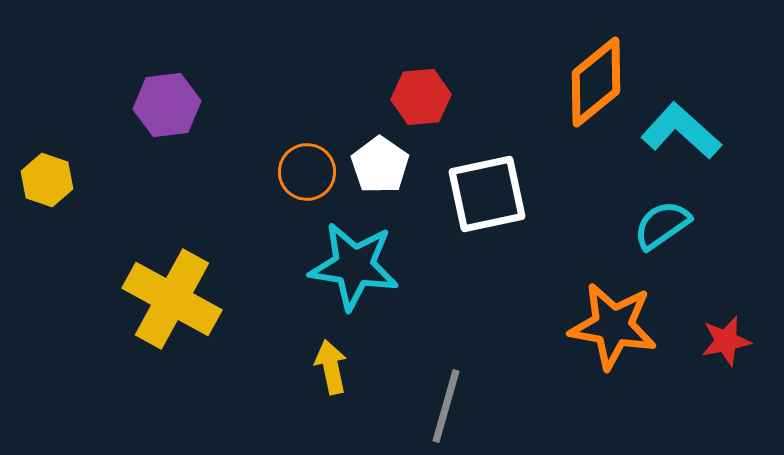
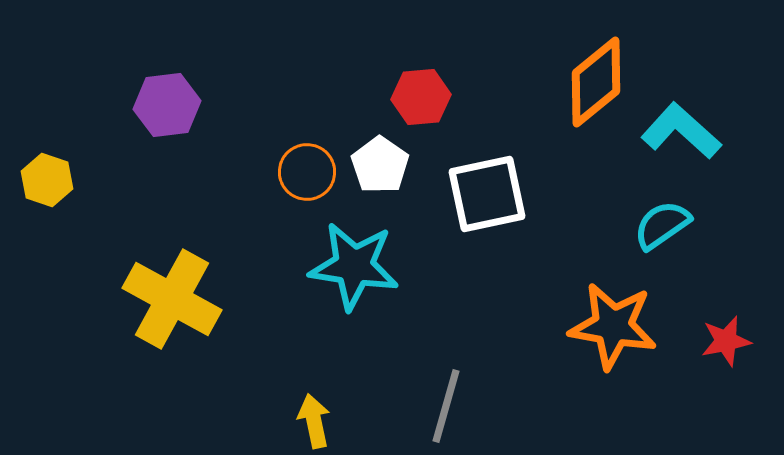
yellow arrow: moved 17 px left, 54 px down
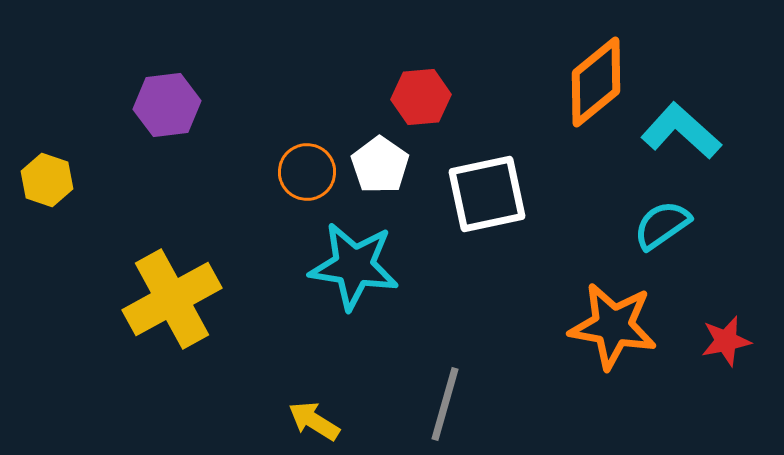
yellow cross: rotated 32 degrees clockwise
gray line: moved 1 px left, 2 px up
yellow arrow: rotated 46 degrees counterclockwise
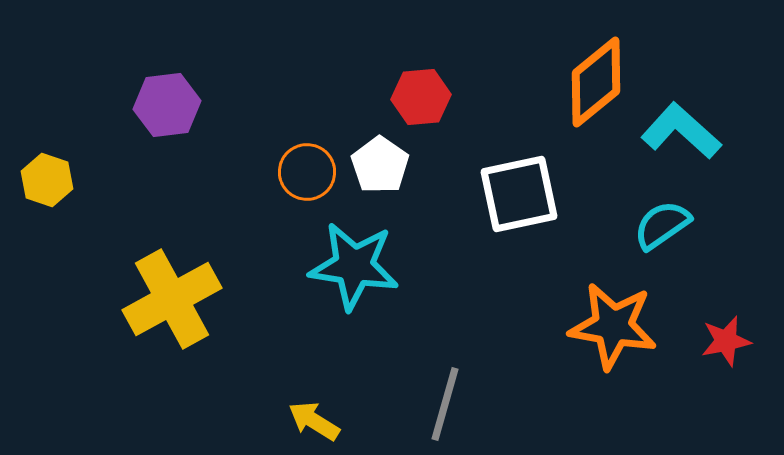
white square: moved 32 px right
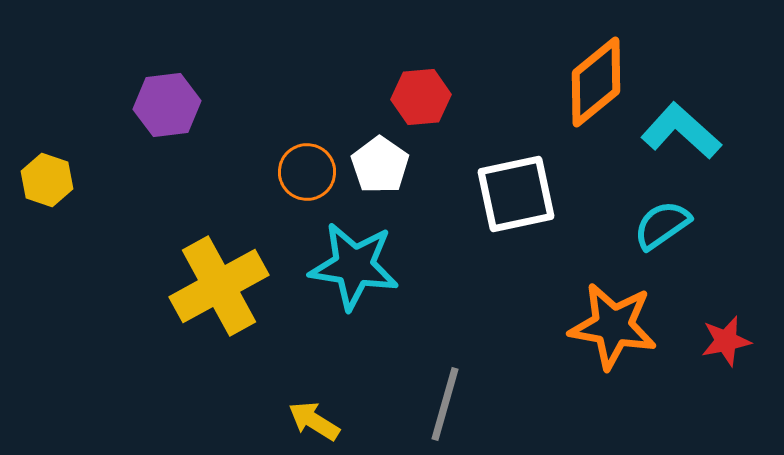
white square: moved 3 px left
yellow cross: moved 47 px right, 13 px up
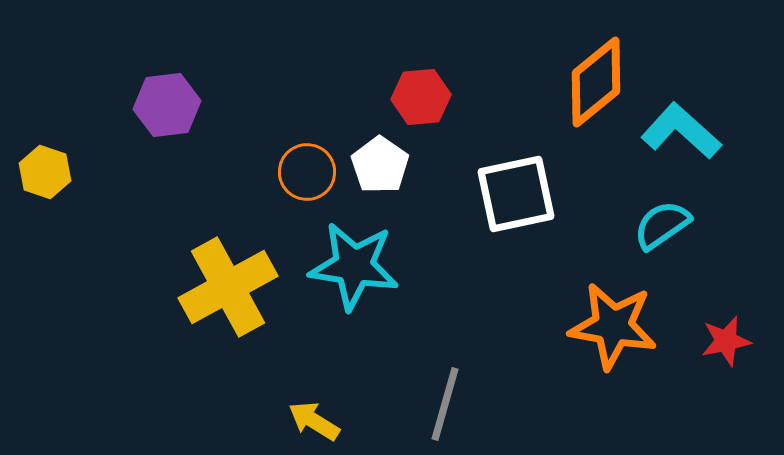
yellow hexagon: moved 2 px left, 8 px up
yellow cross: moved 9 px right, 1 px down
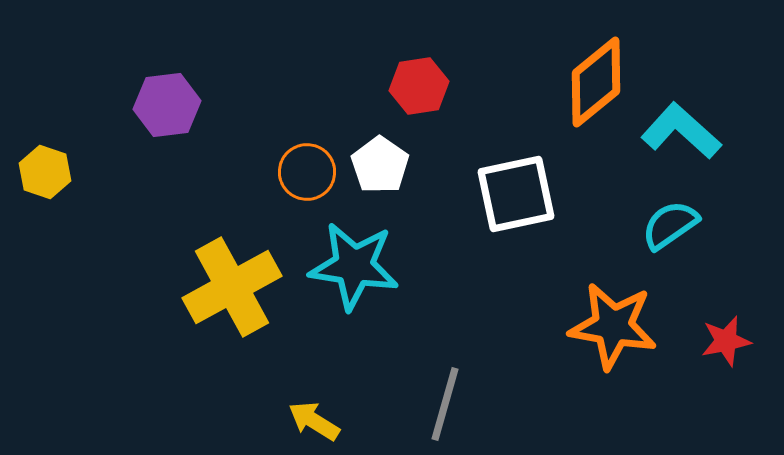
red hexagon: moved 2 px left, 11 px up; rotated 4 degrees counterclockwise
cyan semicircle: moved 8 px right
yellow cross: moved 4 px right
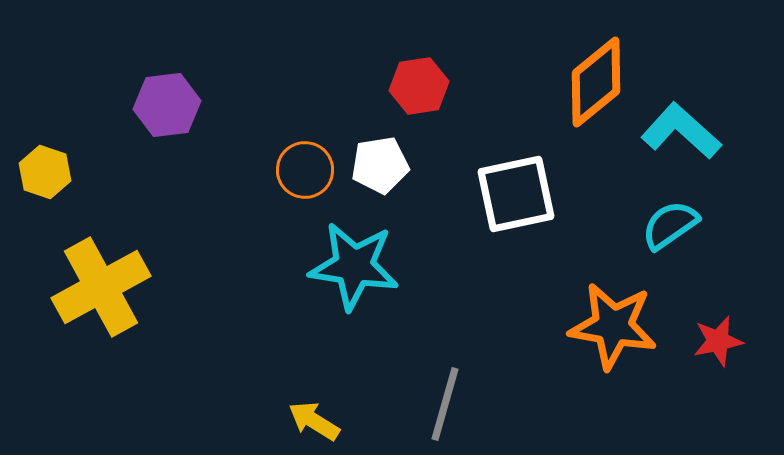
white pentagon: rotated 28 degrees clockwise
orange circle: moved 2 px left, 2 px up
yellow cross: moved 131 px left
red star: moved 8 px left
